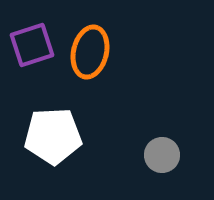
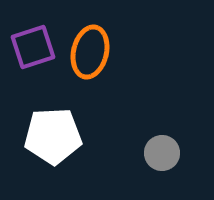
purple square: moved 1 px right, 2 px down
gray circle: moved 2 px up
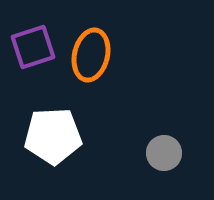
orange ellipse: moved 1 px right, 3 px down
gray circle: moved 2 px right
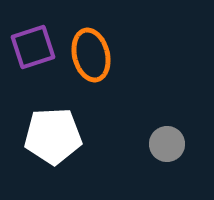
orange ellipse: rotated 27 degrees counterclockwise
gray circle: moved 3 px right, 9 px up
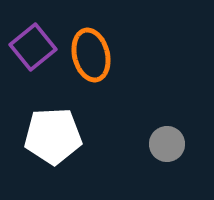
purple square: rotated 21 degrees counterclockwise
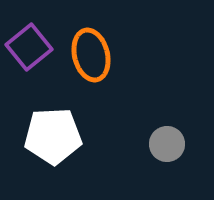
purple square: moved 4 px left
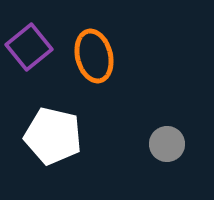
orange ellipse: moved 3 px right, 1 px down
white pentagon: rotated 16 degrees clockwise
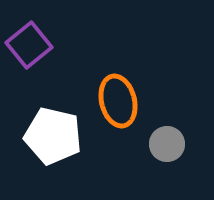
purple square: moved 2 px up
orange ellipse: moved 24 px right, 45 px down
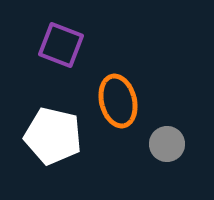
purple square: moved 32 px right; rotated 30 degrees counterclockwise
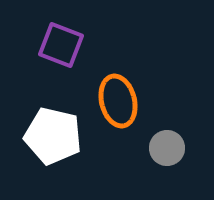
gray circle: moved 4 px down
